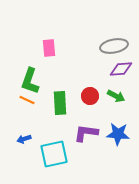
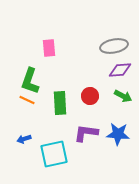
purple diamond: moved 1 px left, 1 px down
green arrow: moved 7 px right
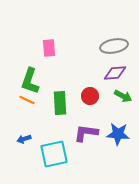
purple diamond: moved 5 px left, 3 px down
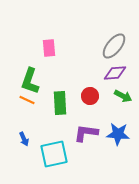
gray ellipse: rotated 40 degrees counterclockwise
blue arrow: rotated 96 degrees counterclockwise
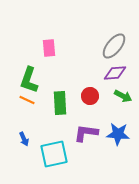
green L-shape: moved 1 px left, 1 px up
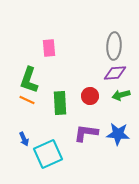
gray ellipse: rotated 36 degrees counterclockwise
green arrow: moved 2 px left, 1 px up; rotated 138 degrees clockwise
cyan square: moved 6 px left; rotated 12 degrees counterclockwise
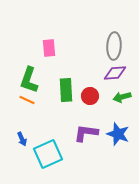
green arrow: moved 1 px right, 2 px down
green rectangle: moved 6 px right, 13 px up
blue star: rotated 15 degrees clockwise
blue arrow: moved 2 px left
